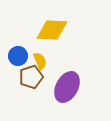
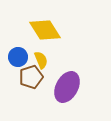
yellow diamond: moved 7 px left; rotated 56 degrees clockwise
blue circle: moved 1 px down
yellow semicircle: moved 1 px right, 1 px up
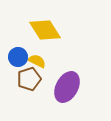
yellow semicircle: moved 4 px left, 1 px down; rotated 42 degrees counterclockwise
brown pentagon: moved 2 px left, 2 px down
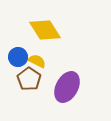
brown pentagon: rotated 20 degrees counterclockwise
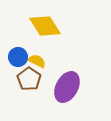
yellow diamond: moved 4 px up
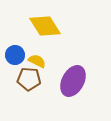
blue circle: moved 3 px left, 2 px up
brown pentagon: rotated 30 degrees counterclockwise
purple ellipse: moved 6 px right, 6 px up
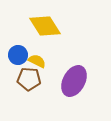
blue circle: moved 3 px right
purple ellipse: moved 1 px right
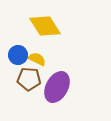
yellow semicircle: moved 2 px up
purple ellipse: moved 17 px left, 6 px down
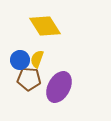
blue circle: moved 2 px right, 5 px down
yellow semicircle: rotated 96 degrees counterclockwise
purple ellipse: moved 2 px right
